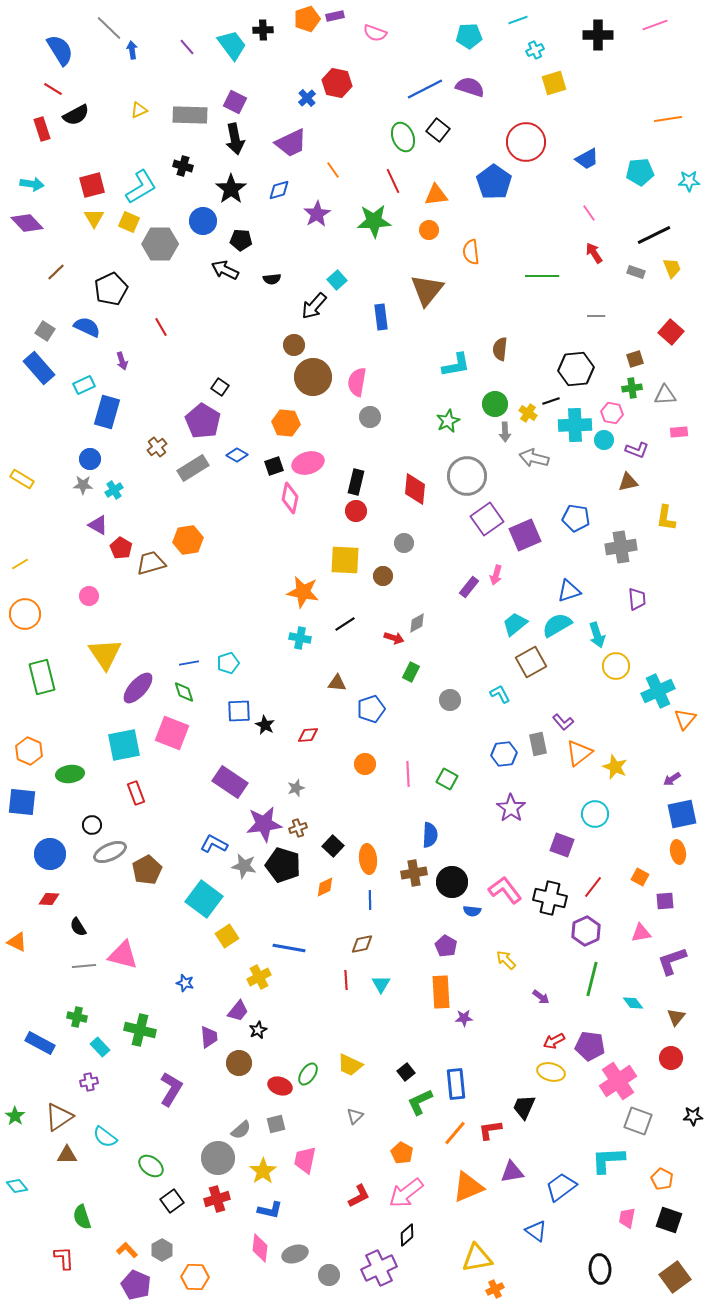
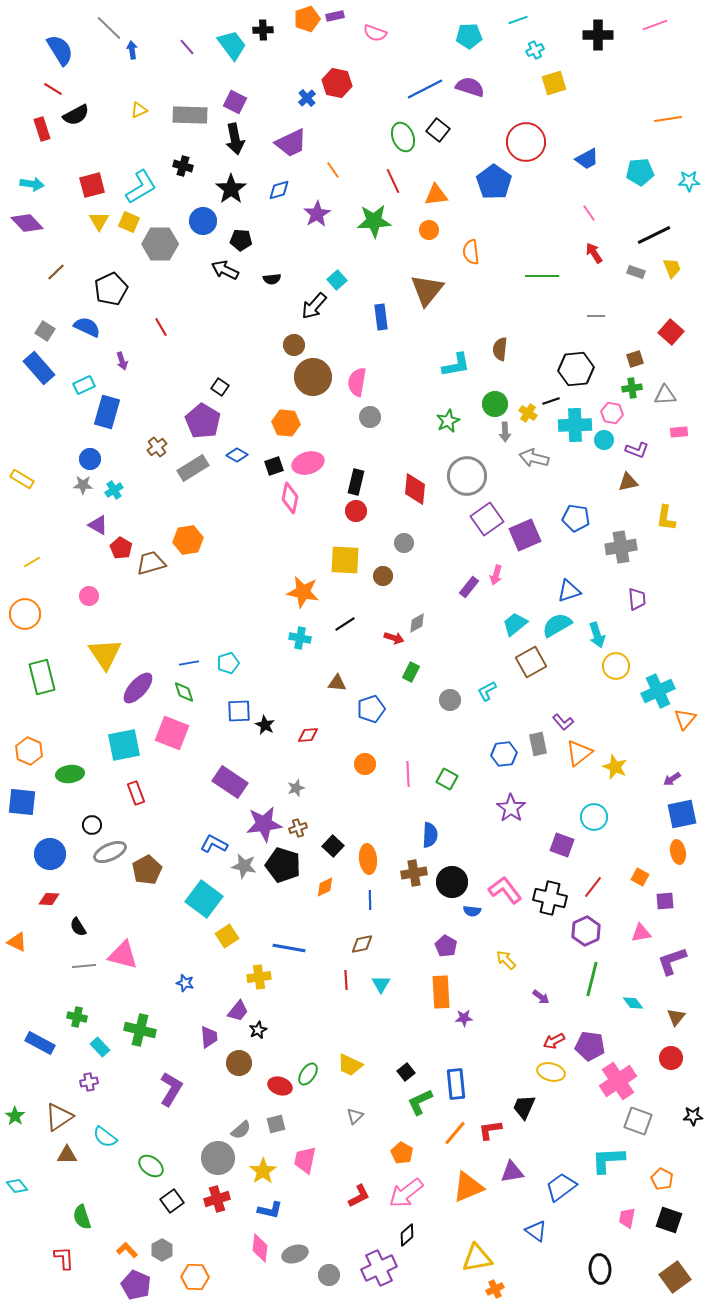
yellow triangle at (94, 218): moved 5 px right, 3 px down
yellow line at (20, 564): moved 12 px right, 2 px up
cyan L-shape at (500, 694): moved 13 px left, 3 px up; rotated 90 degrees counterclockwise
cyan circle at (595, 814): moved 1 px left, 3 px down
yellow cross at (259, 977): rotated 20 degrees clockwise
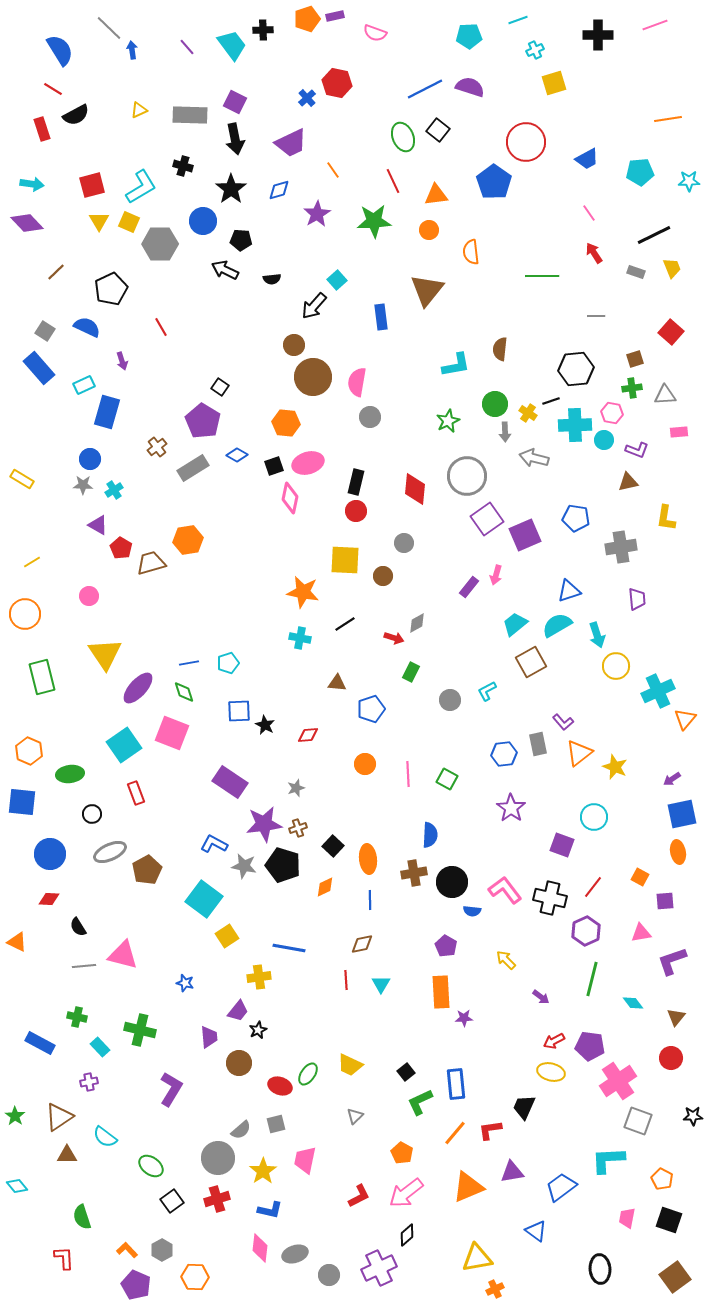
cyan square at (124, 745): rotated 24 degrees counterclockwise
black circle at (92, 825): moved 11 px up
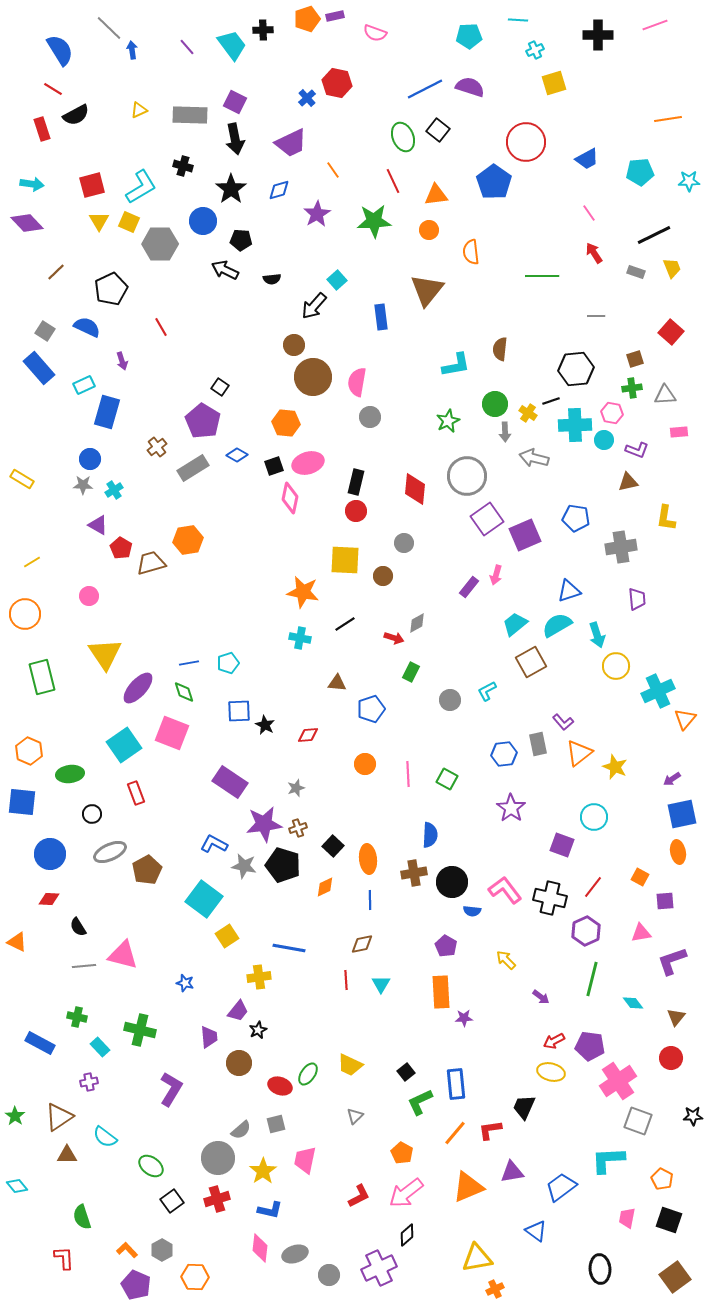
cyan line at (518, 20): rotated 24 degrees clockwise
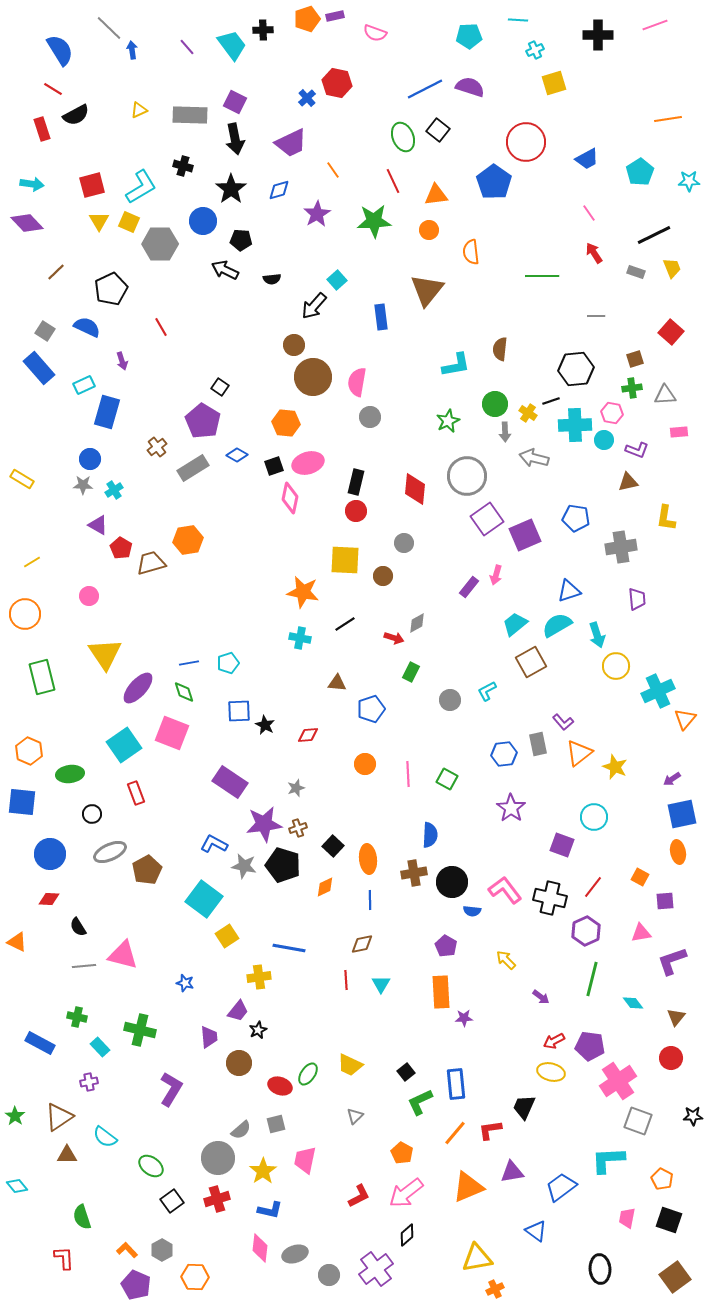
cyan pentagon at (640, 172): rotated 28 degrees counterclockwise
purple cross at (379, 1268): moved 3 px left, 1 px down; rotated 12 degrees counterclockwise
